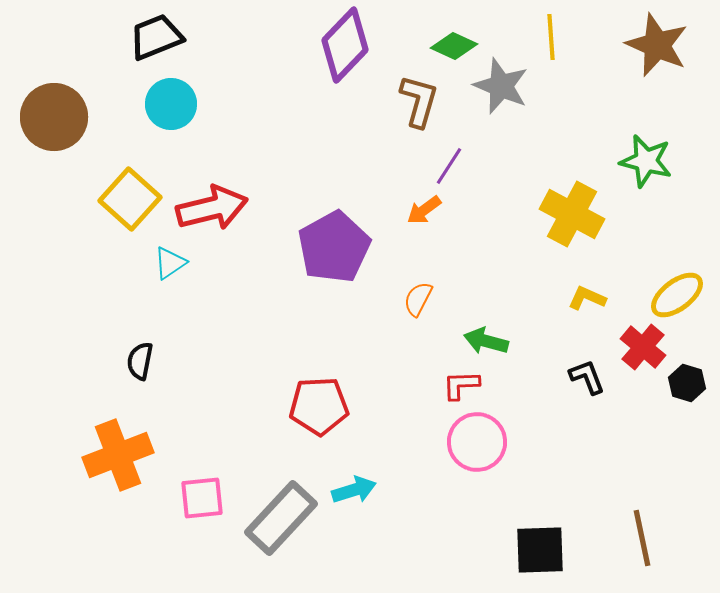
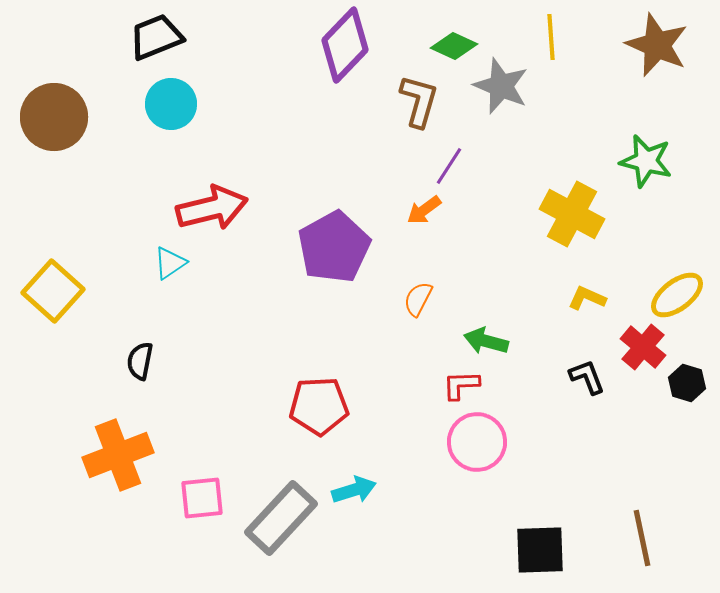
yellow square: moved 77 px left, 92 px down
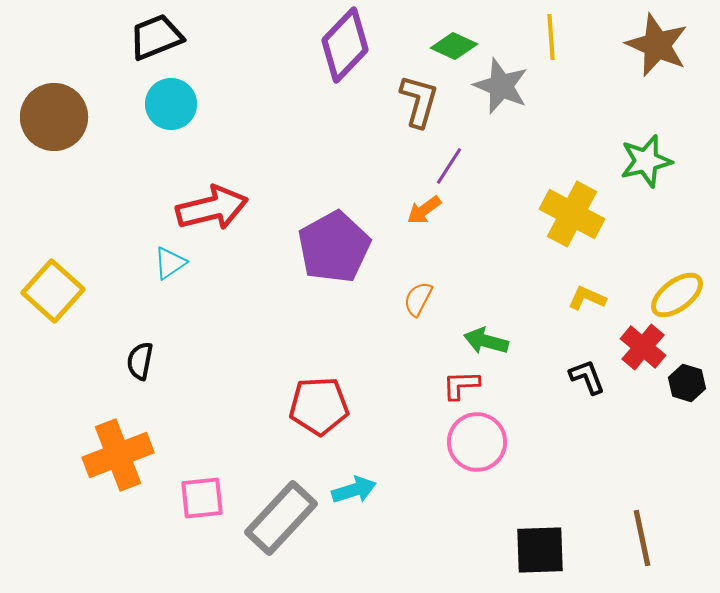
green star: rotated 28 degrees counterclockwise
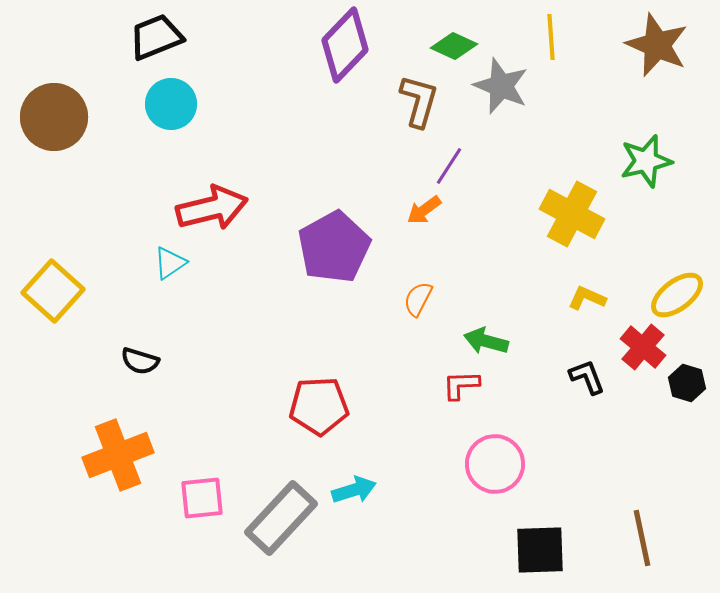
black semicircle: rotated 84 degrees counterclockwise
pink circle: moved 18 px right, 22 px down
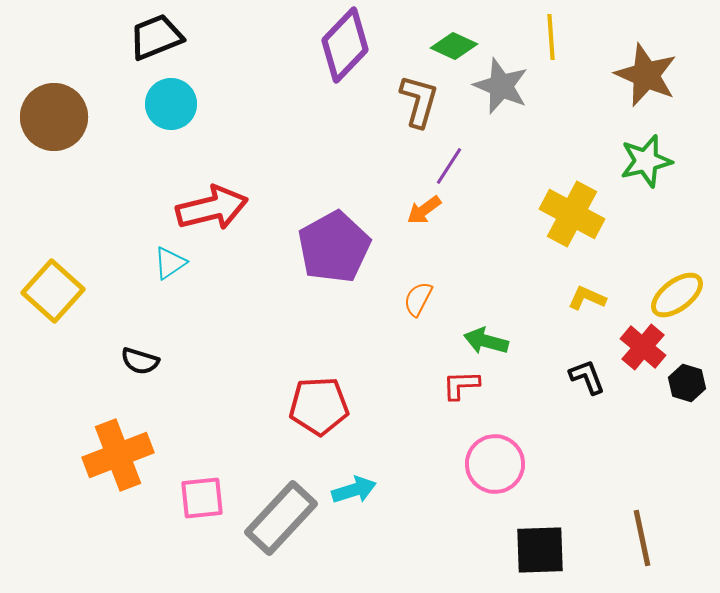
brown star: moved 11 px left, 30 px down
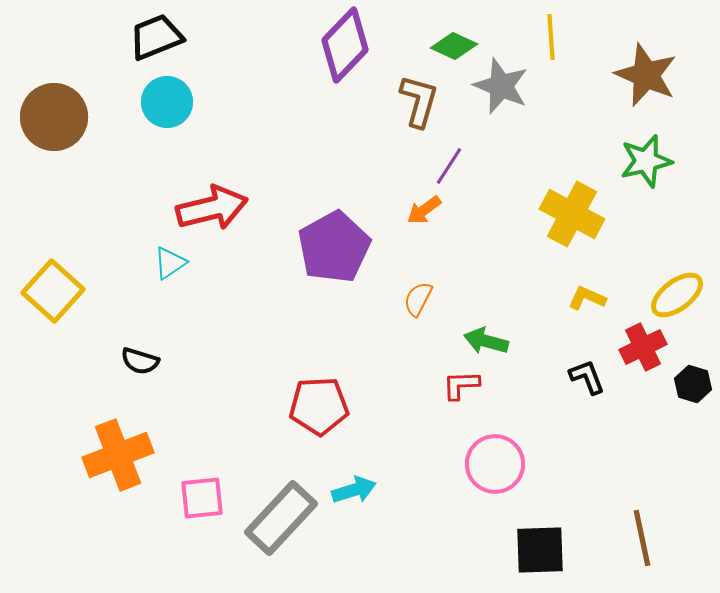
cyan circle: moved 4 px left, 2 px up
red cross: rotated 24 degrees clockwise
black hexagon: moved 6 px right, 1 px down
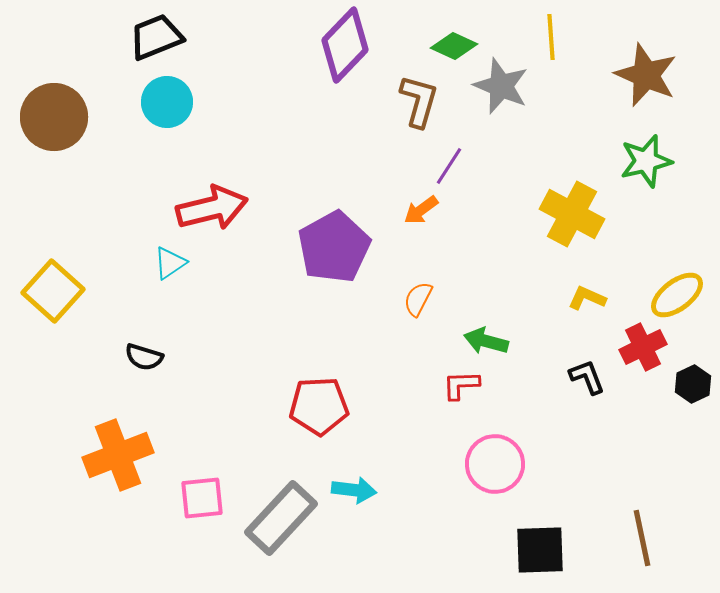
orange arrow: moved 3 px left
black semicircle: moved 4 px right, 4 px up
black hexagon: rotated 18 degrees clockwise
cyan arrow: rotated 24 degrees clockwise
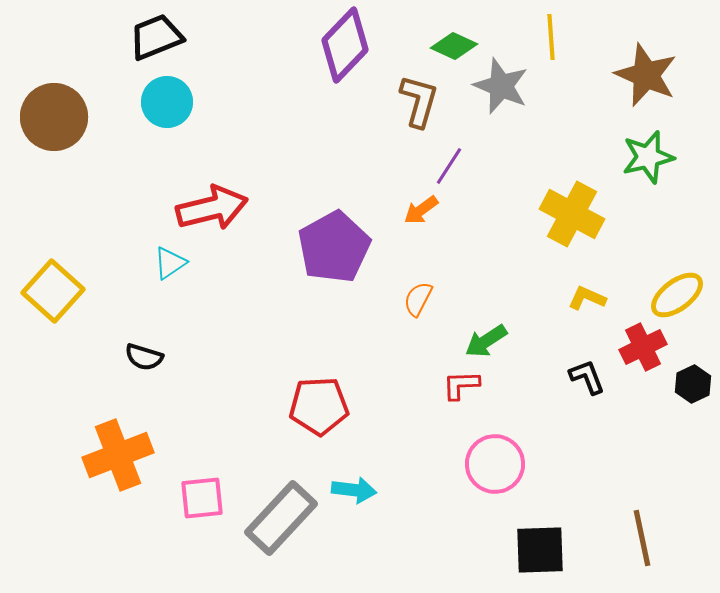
green star: moved 2 px right, 4 px up
green arrow: rotated 48 degrees counterclockwise
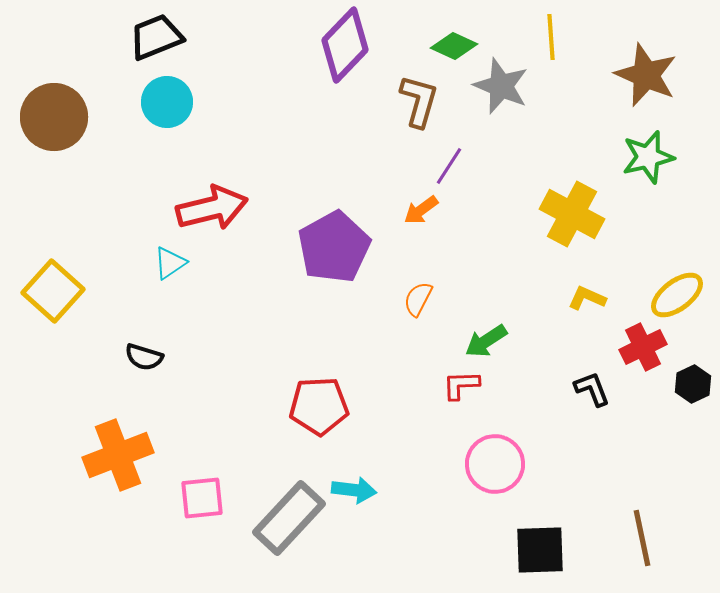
black L-shape: moved 5 px right, 12 px down
gray rectangle: moved 8 px right
